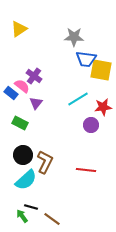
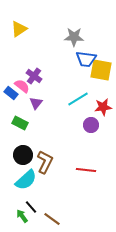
black line: rotated 32 degrees clockwise
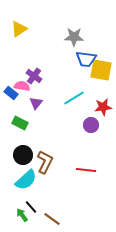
pink semicircle: rotated 28 degrees counterclockwise
cyan line: moved 4 px left, 1 px up
green arrow: moved 1 px up
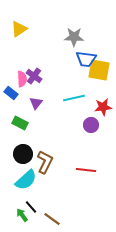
yellow square: moved 2 px left
pink semicircle: moved 7 px up; rotated 77 degrees clockwise
cyan line: rotated 20 degrees clockwise
black circle: moved 1 px up
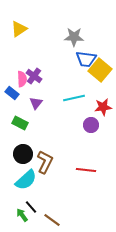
yellow square: moved 1 px right; rotated 30 degrees clockwise
blue rectangle: moved 1 px right
brown line: moved 1 px down
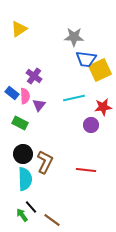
yellow square: rotated 25 degrees clockwise
pink semicircle: moved 3 px right, 17 px down
purple triangle: moved 3 px right, 2 px down
cyan semicircle: moved 1 px left, 1 px up; rotated 50 degrees counterclockwise
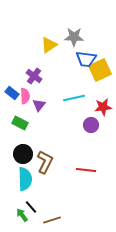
yellow triangle: moved 30 px right, 16 px down
brown line: rotated 54 degrees counterclockwise
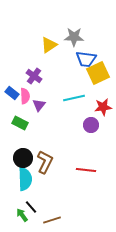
yellow square: moved 2 px left, 3 px down
black circle: moved 4 px down
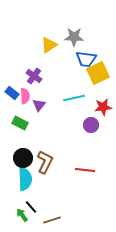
red line: moved 1 px left
